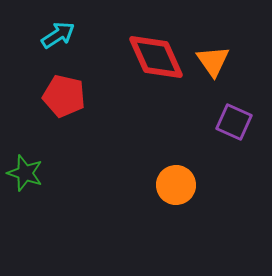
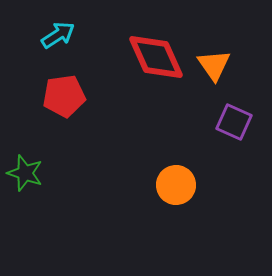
orange triangle: moved 1 px right, 4 px down
red pentagon: rotated 21 degrees counterclockwise
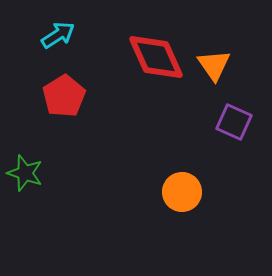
red pentagon: rotated 24 degrees counterclockwise
orange circle: moved 6 px right, 7 px down
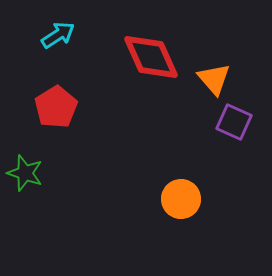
red diamond: moved 5 px left
orange triangle: moved 14 px down; rotated 6 degrees counterclockwise
red pentagon: moved 8 px left, 11 px down
orange circle: moved 1 px left, 7 px down
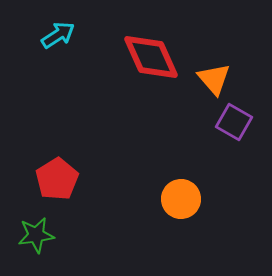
red pentagon: moved 1 px right, 72 px down
purple square: rotated 6 degrees clockwise
green star: moved 11 px right, 62 px down; rotated 27 degrees counterclockwise
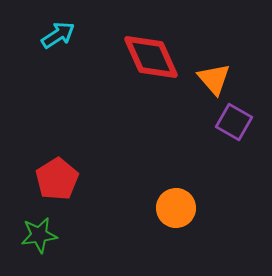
orange circle: moved 5 px left, 9 px down
green star: moved 3 px right
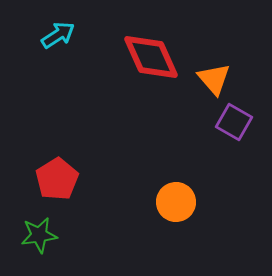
orange circle: moved 6 px up
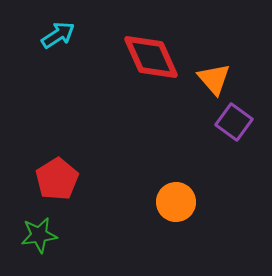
purple square: rotated 6 degrees clockwise
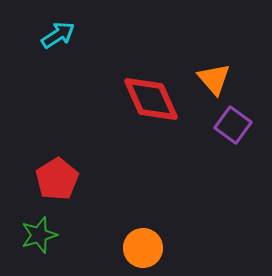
red diamond: moved 42 px down
purple square: moved 1 px left, 3 px down
orange circle: moved 33 px left, 46 px down
green star: rotated 9 degrees counterclockwise
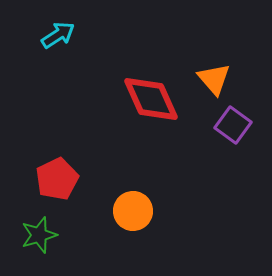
red pentagon: rotated 6 degrees clockwise
orange circle: moved 10 px left, 37 px up
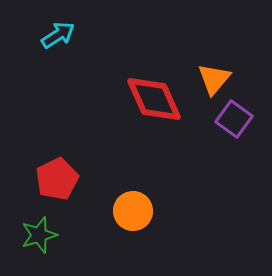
orange triangle: rotated 21 degrees clockwise
red diamond: moved 3 px right
purple square: moved 1 px right, 6 px up
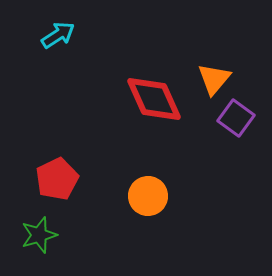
purple square: moved 2 px right, 1 px up
orange circle: moved 15 px right, 15 px up
